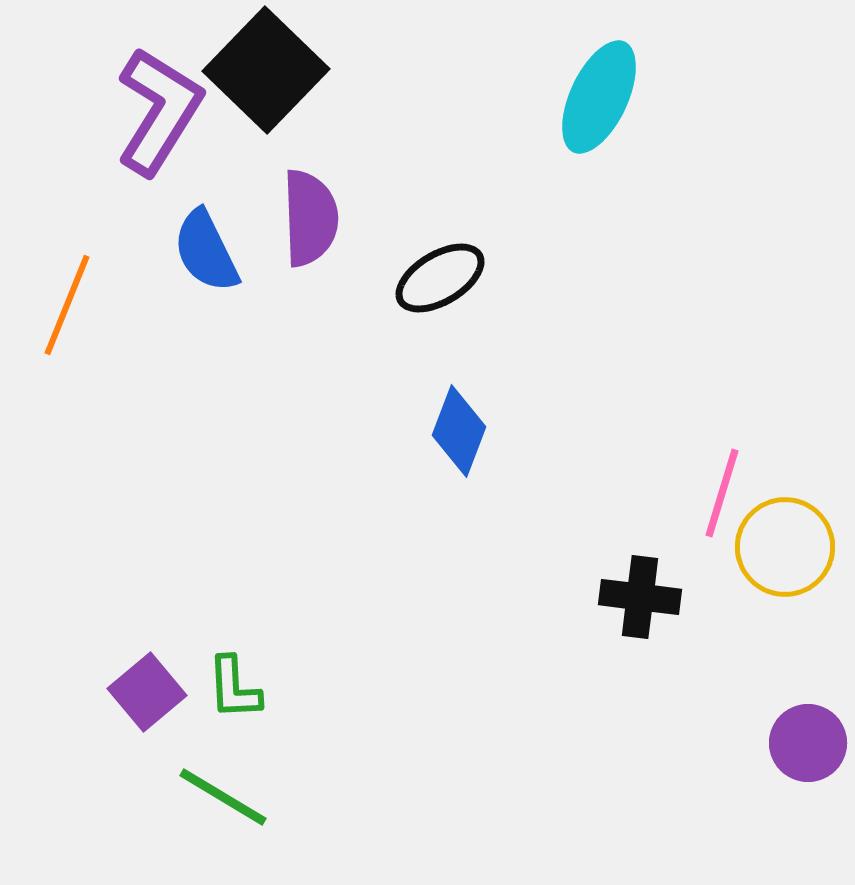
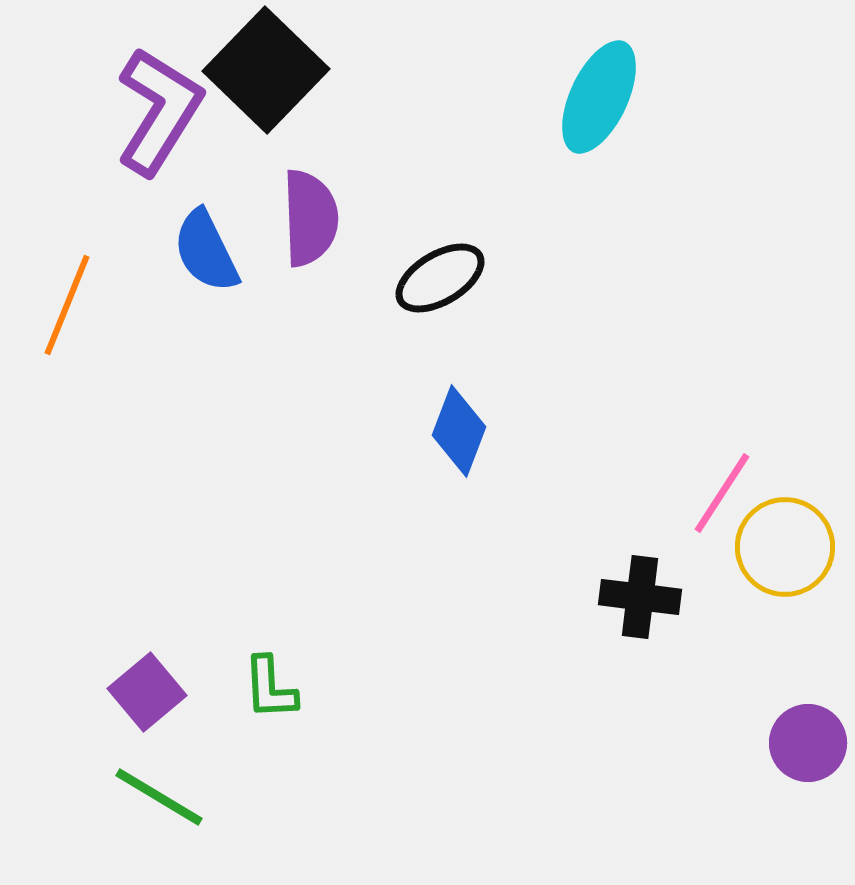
pink line: rotated 16 degrees clockwise
green L-shape: moved 36 px right
green line: moved 64 px left
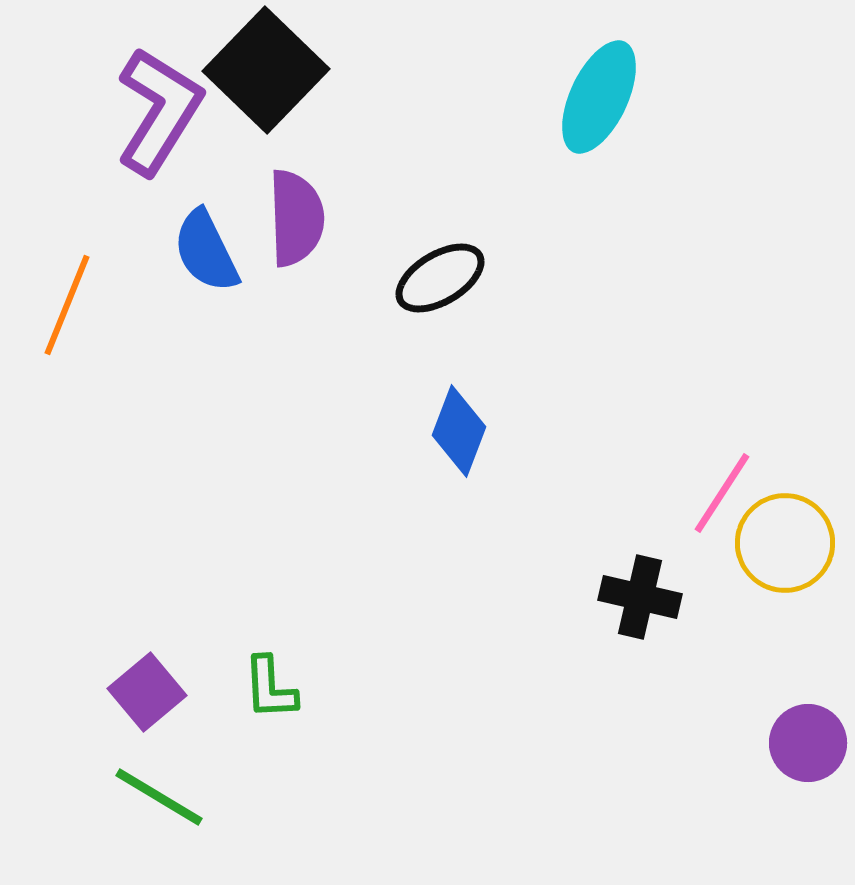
purple semicircle: moved 14 px left
yellow circle: moved 4 px up
black cross: rotated 6 degrees clockwise
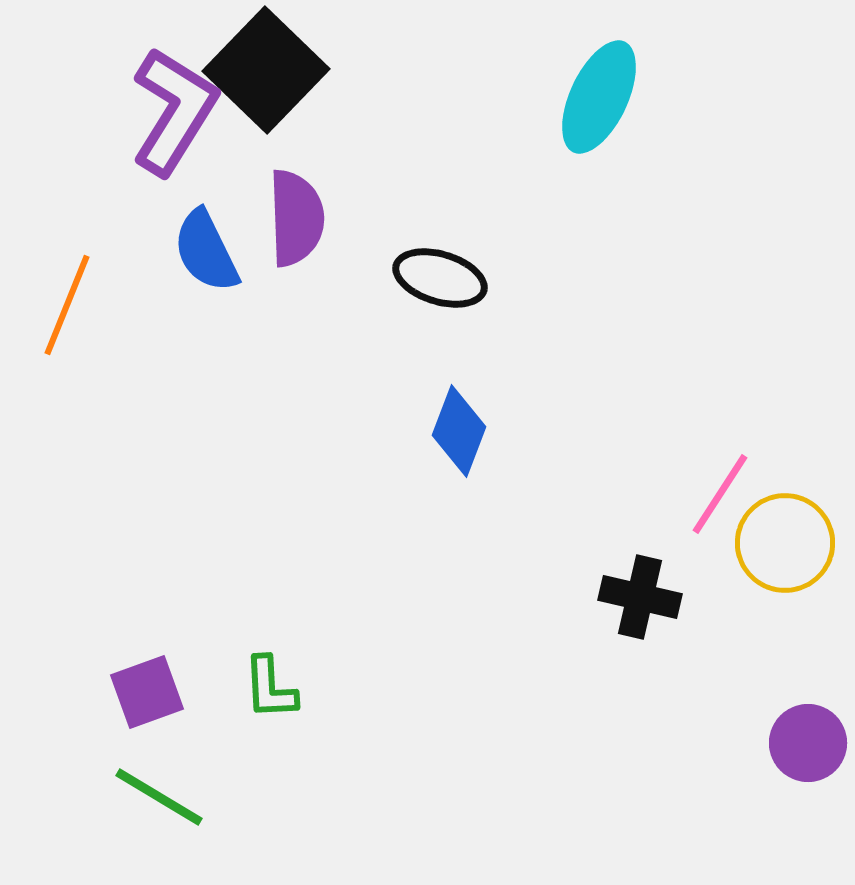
purple L-shape: moved 15 px right
black ellipse: rotated 48 degrees clockwise
pink line: moved 2 px left, 1 px down
purple square: rotated 20 degrees clockwise
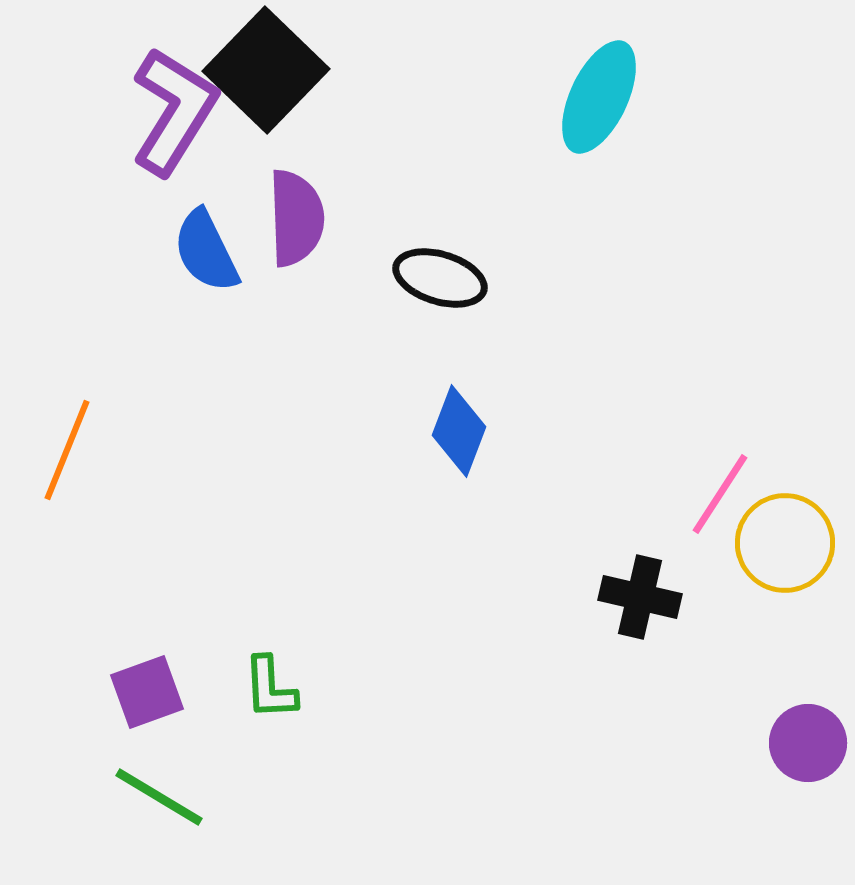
orange line: moved 145 px down
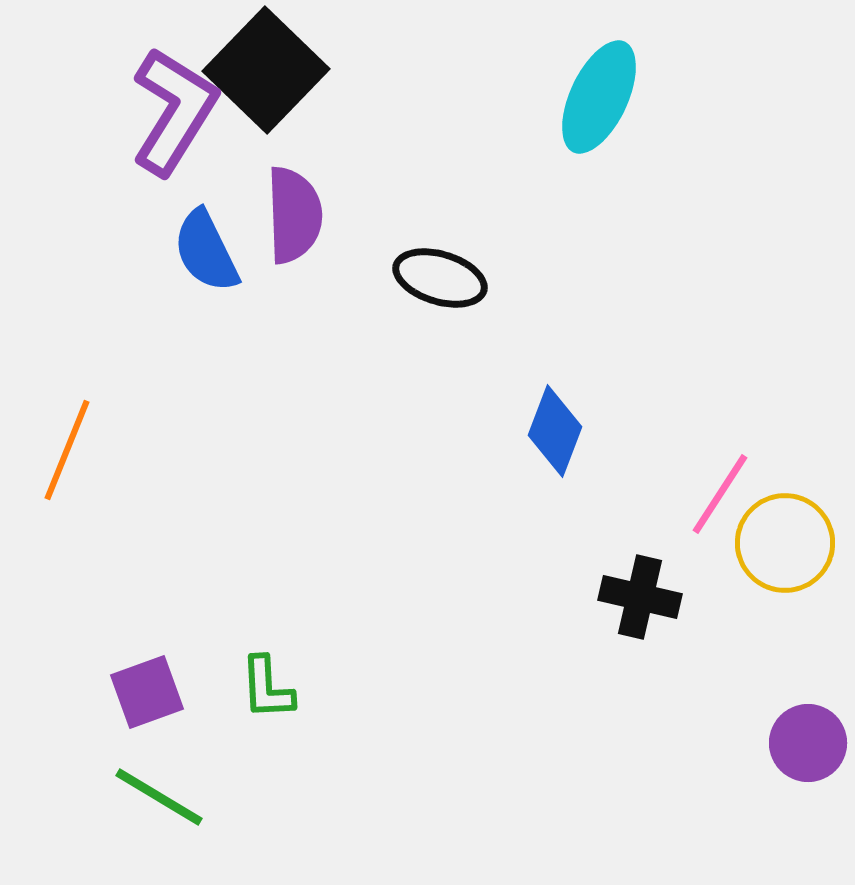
purple semicircle: moved 2 px left, 3 px up
blue diamond: moved 96 px right
green L-shape: moved 3 px left
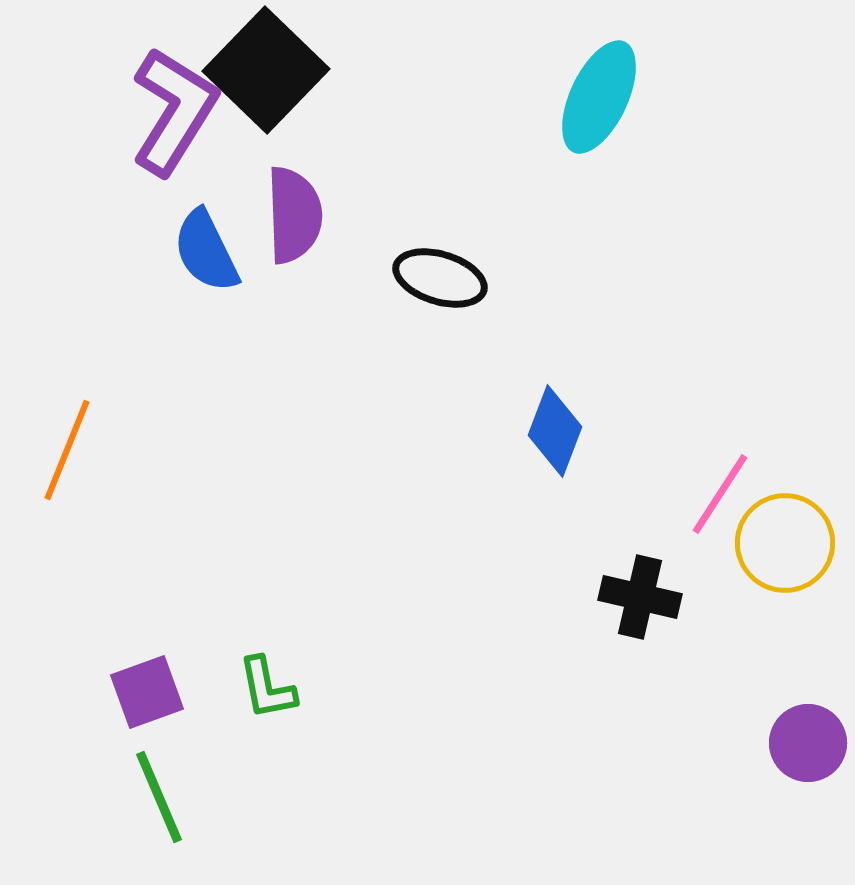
green L-shape: rotated 8 degrees counterclockwise
green line: rotated 36 degrees clockwise
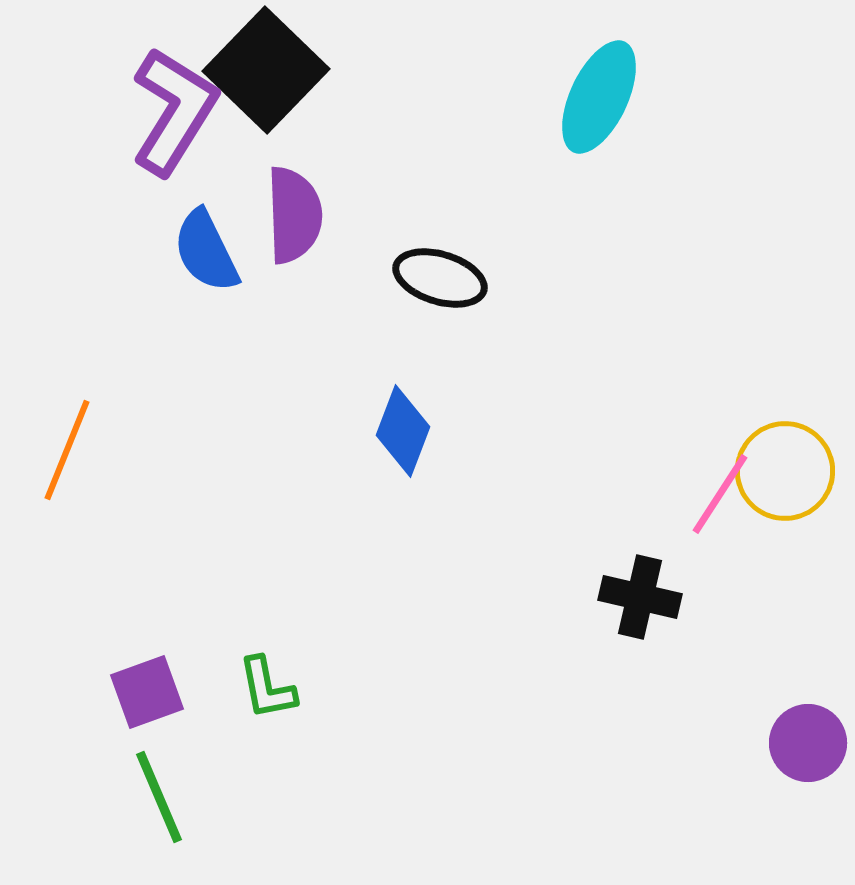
blue diamond: moved 152 px left
yellow circle: moved 72 px up
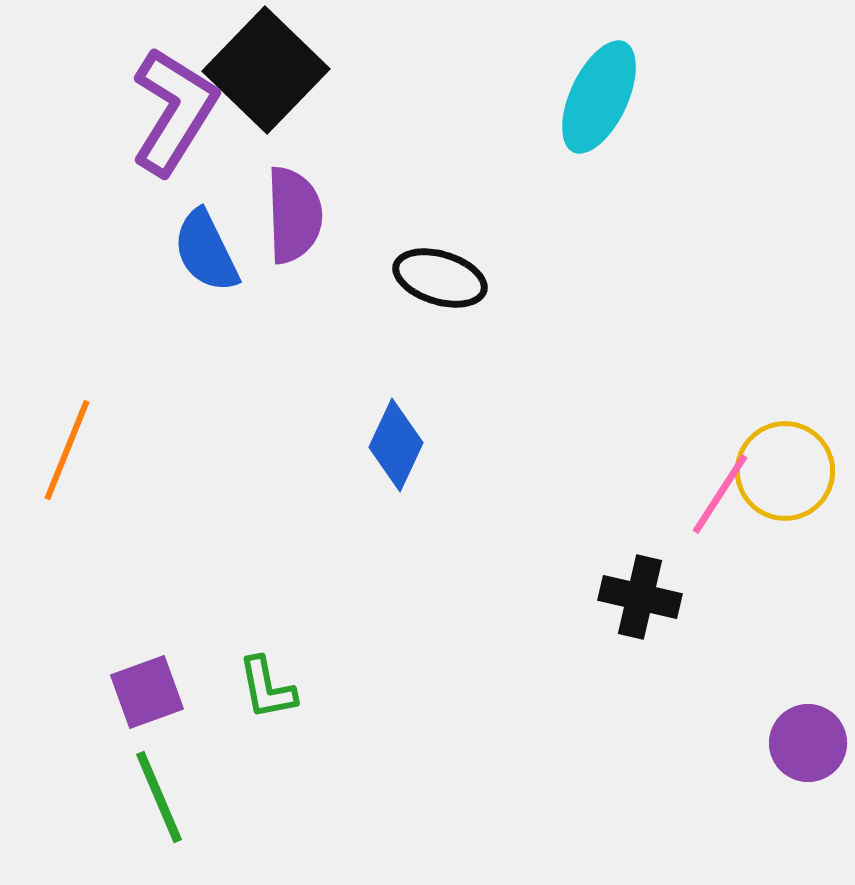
blue diamond: moved 7 px left, 14 px down; rotated 4 degrees clockwise
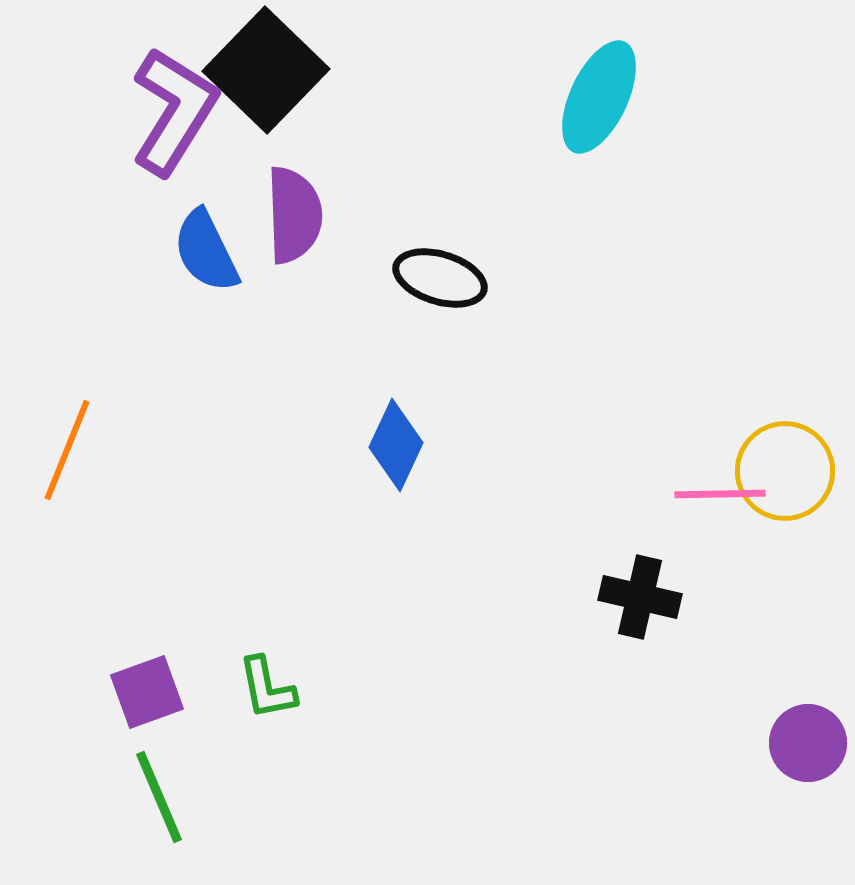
pink line: rotated 56 degrees clockwise
